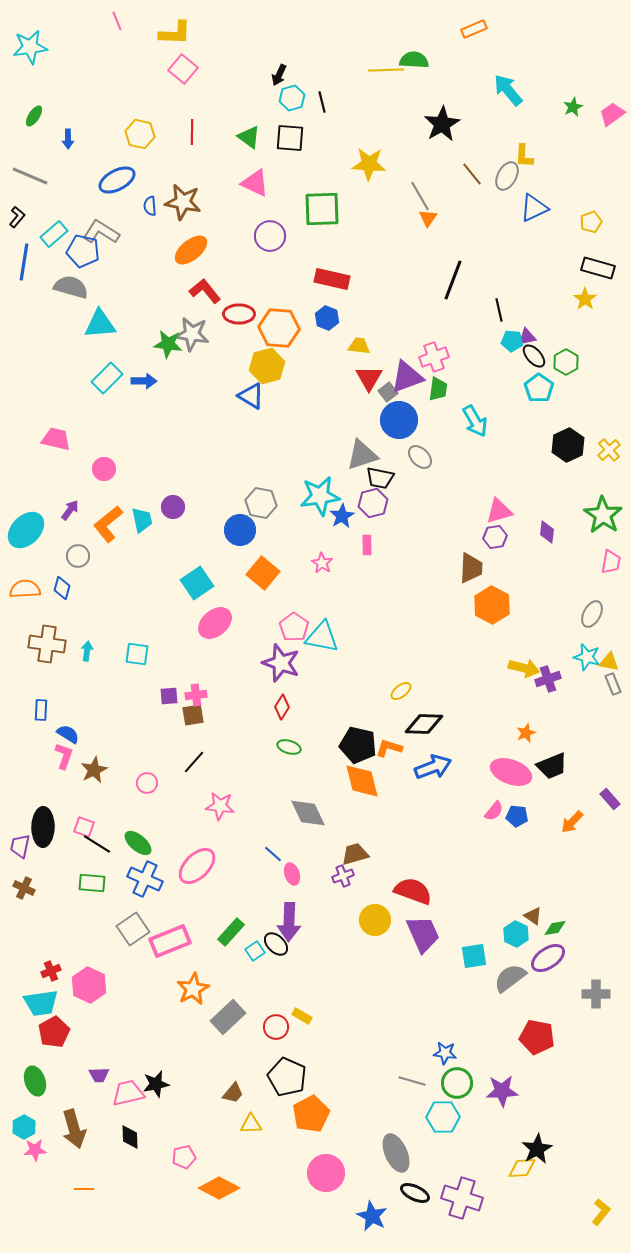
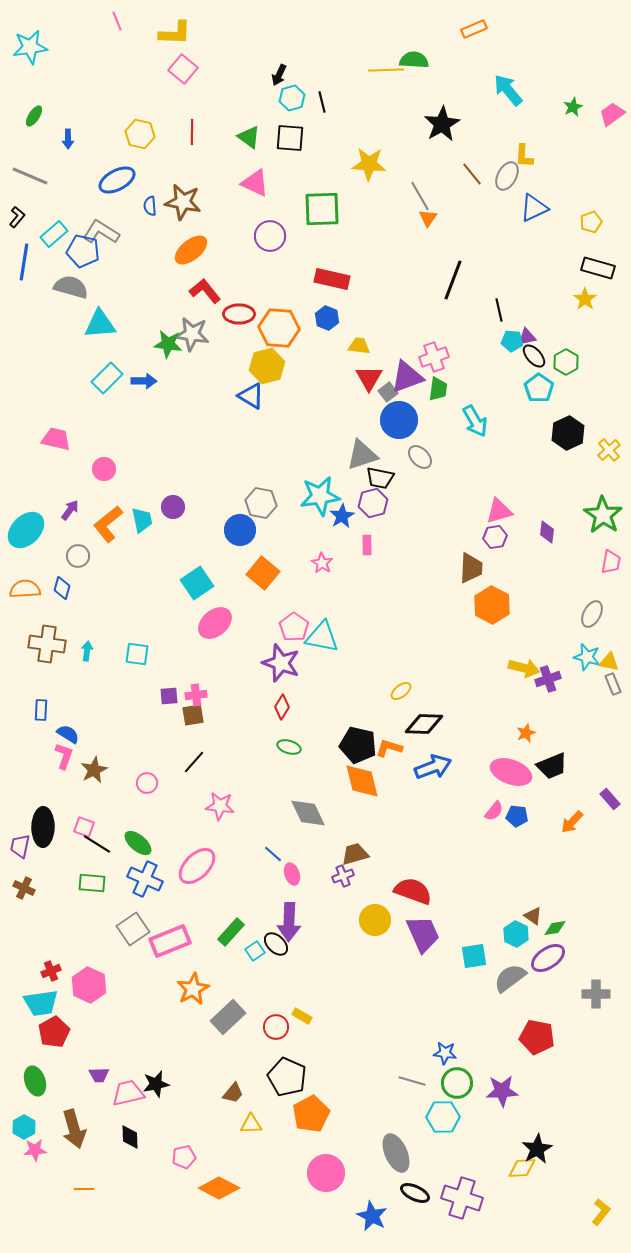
black hexagon at (568, 445): moved 12 px up
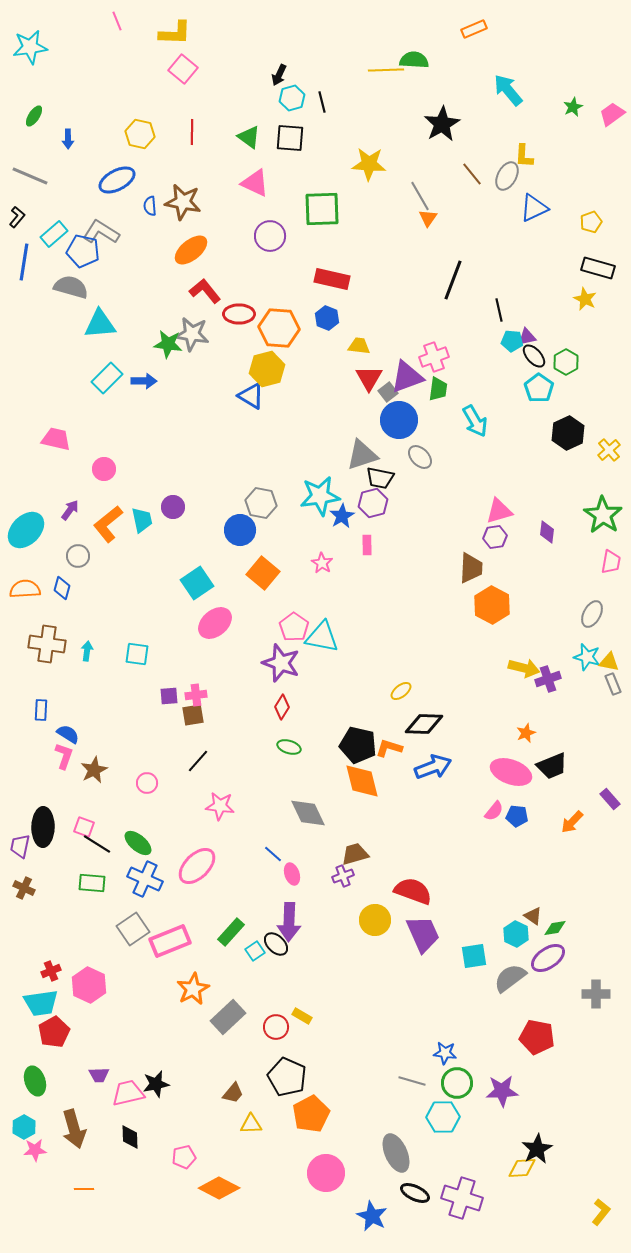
yellow star at (585, 299): rotated 10 degrees counterclockwise
yellow hexagon at (267, 366): moved 3 px down
black line at (194, 762): moved 4 px right, 1 px up
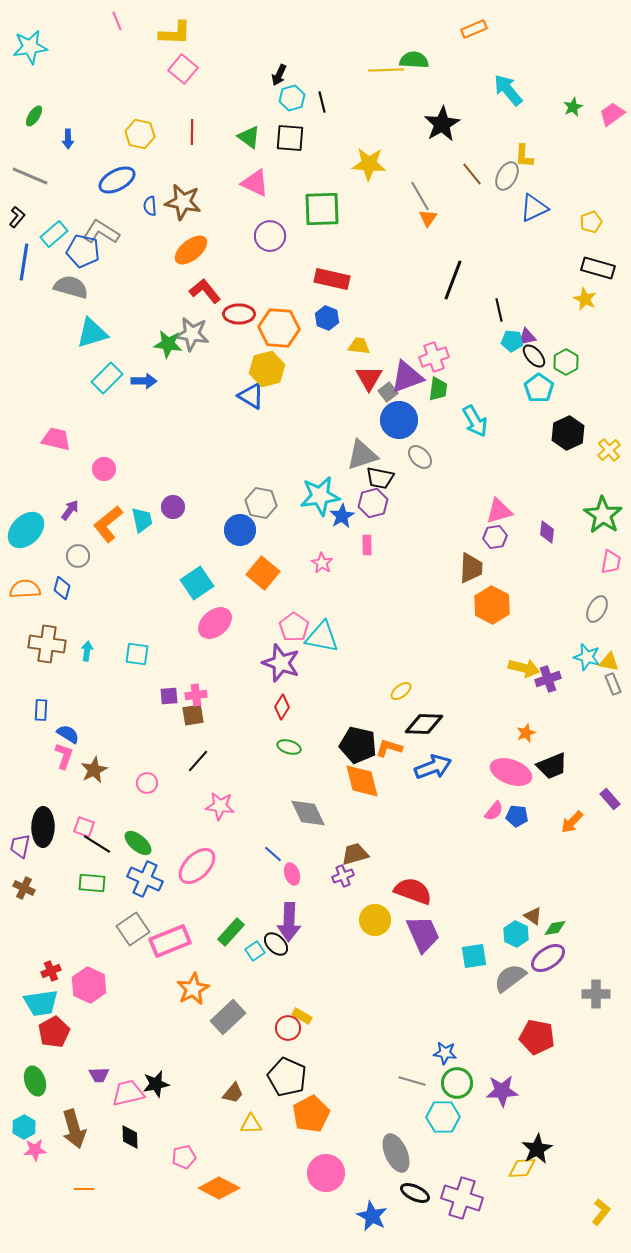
cyan triangle at (100, 324): moved 8 px left, 9 px down; rotated 12 degrees counterclockwise
gray ellipse at (592, 614): moved 5 px right, 5 px up
red circle at (276, 1027): moved 12 px right, 1 px down
